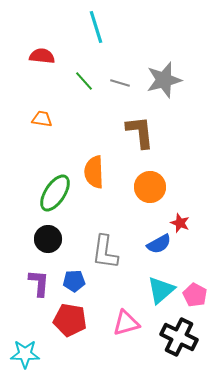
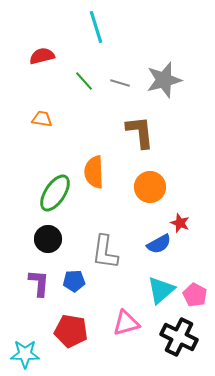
red semicircle: rotated 20 degrees counterclockwise
red pentagon: moved 1 px right, 11 px down
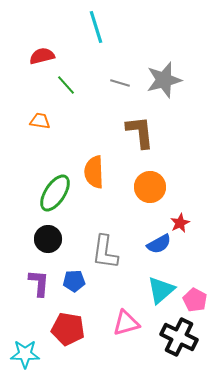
green line: moved 18 px left, 4 px down
orange trapezoid: moved 2 px left, 2 px down
red star: rotated 24 degrees clockwise
pink pentagon: moved 5 px down
red pentagon: moved 3 px left, 2 px up
